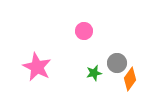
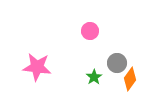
pink circle: moved 6 px right
pink star: rotated 20 degrees counterclockwise
green star: moved 4 px down; rotated 21 degrees counterclockwise
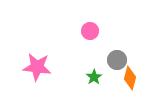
gray circle: moved 3 px up
orange diamond: moved 1 px up; rotated 20 degrees counterclockwise
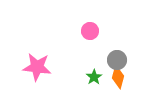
orange diamond: moved 12 px left, 1 px up
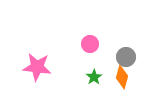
pink circle: moved 13 px down
gray circle: moved 9 px right, 3 px up
orange diamond: moved 4 px right
